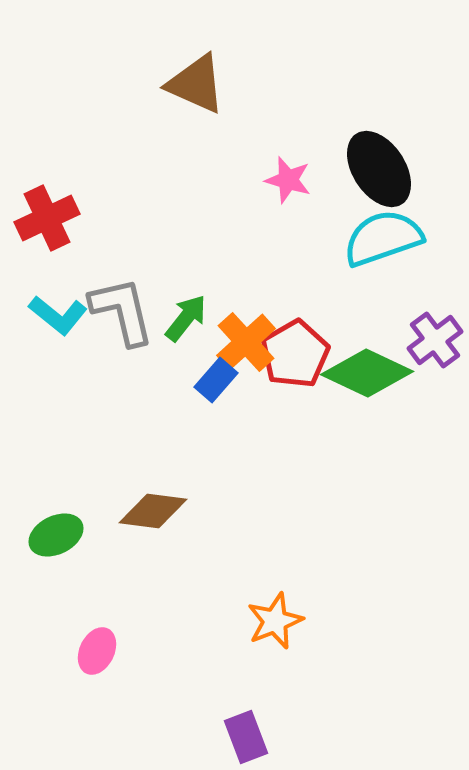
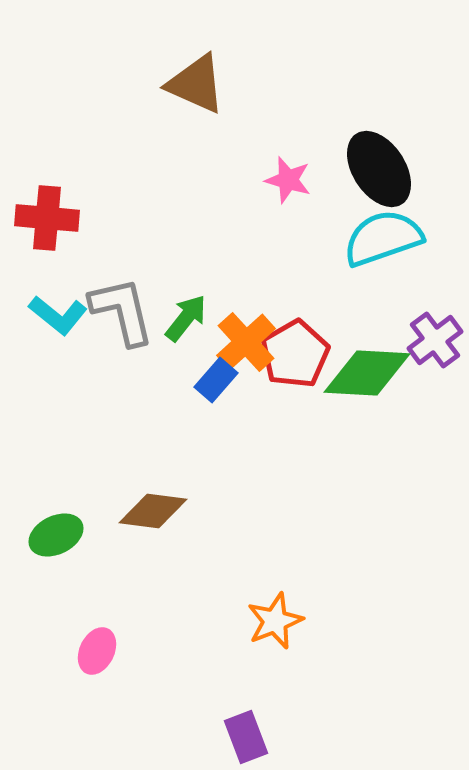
red cross: rotated 30 degrees clockwise
green diamond: rotated 22 degrees counterclockwise
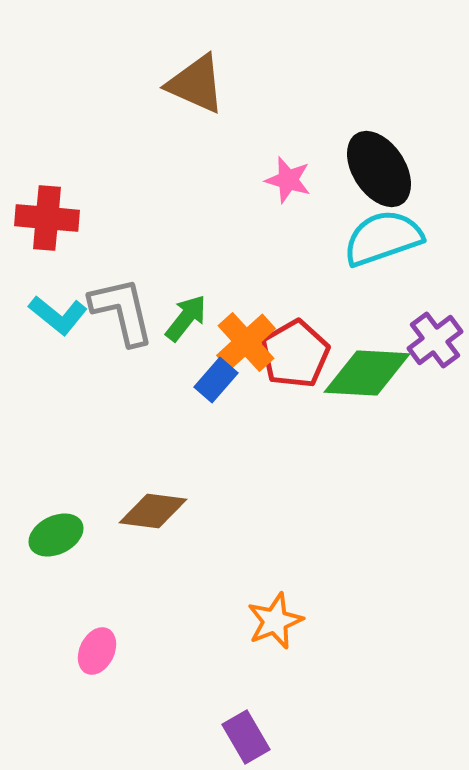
purple rectangle: rotated 9 degrees counterclockwise
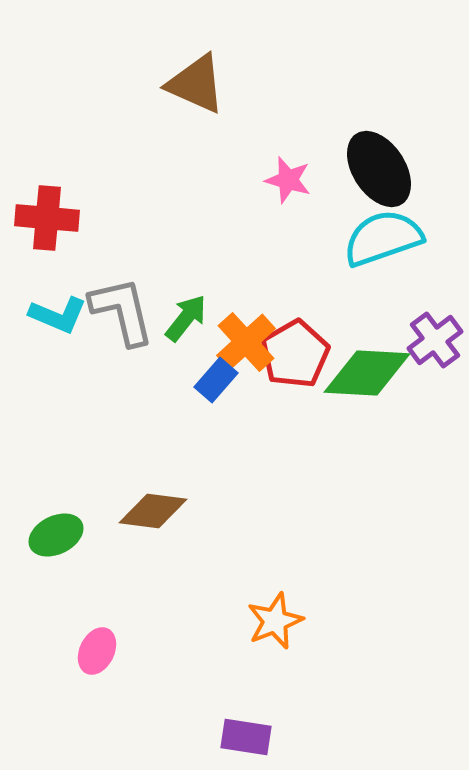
cyan L-shape: rotated 16 degrees counterclockwise
purple rectangle: rotated 51 degrees counterclockwise
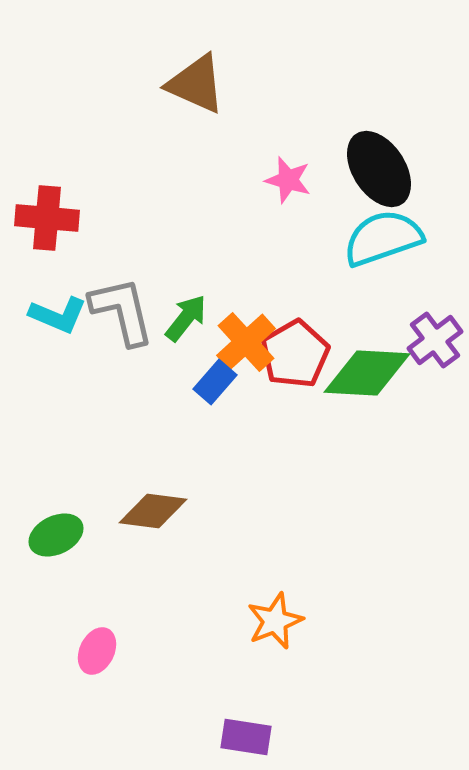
blue rectangle: moved 1 px left, 2 px down
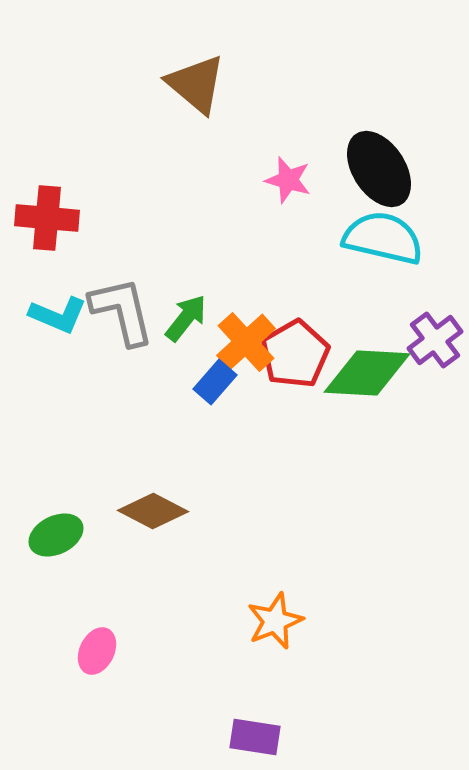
brown triangle: rotated 16 degrees clockwise
cyan semicircle: rotated 32 degrees clockwise
brown diamond: rotated 20 degrees clockwise
purple rectangle: moved 9 px right
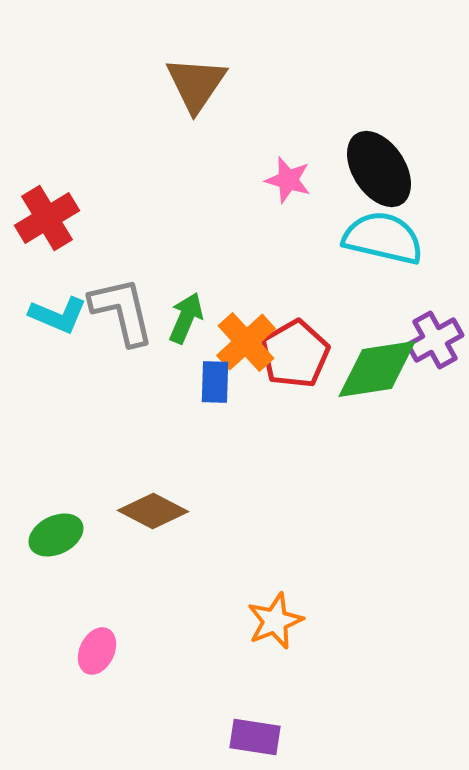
brown triangle: rotated 24 degrees clockwise
red cross: rotated 36 degrees counterclockwise
green arrow: rotated 15 degrees counterclockwise
purple cross: rotated 8 degrees clockwise
green diamond: moved 10 px right, 4 px up; rotated 12 degrees counterclockwise
blue rectangle: rotated 39 degrees counterclockwise
